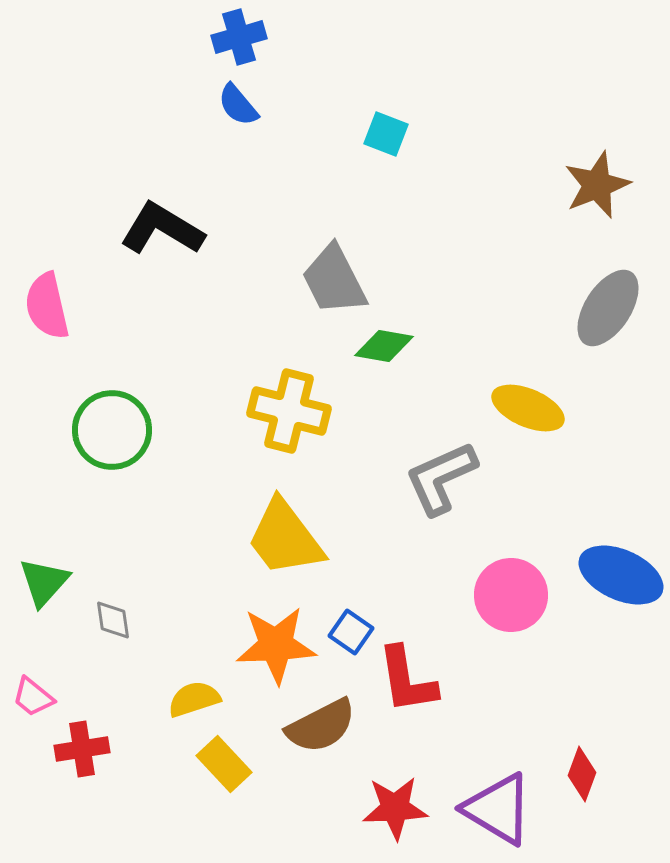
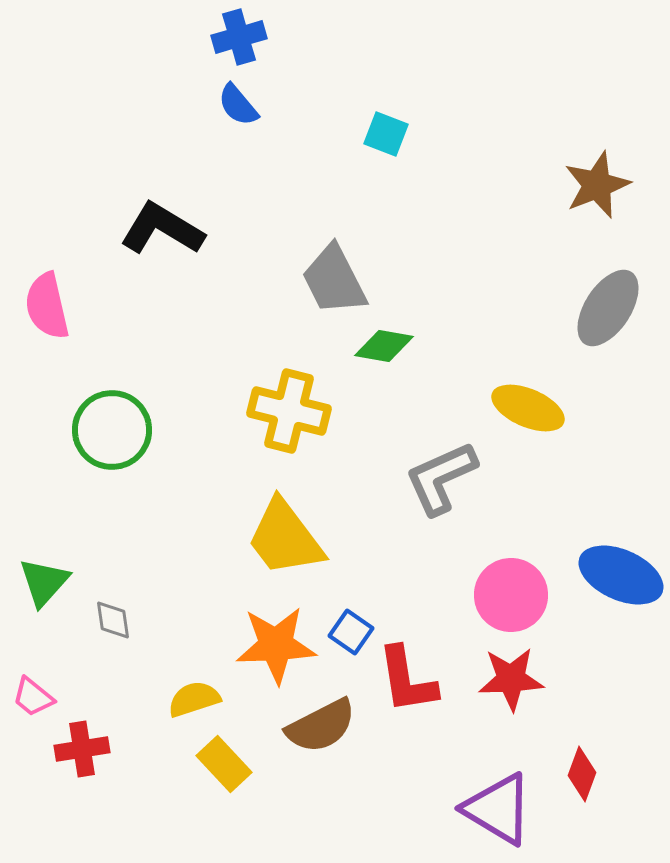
red star: moved 116 px right, 129 px up
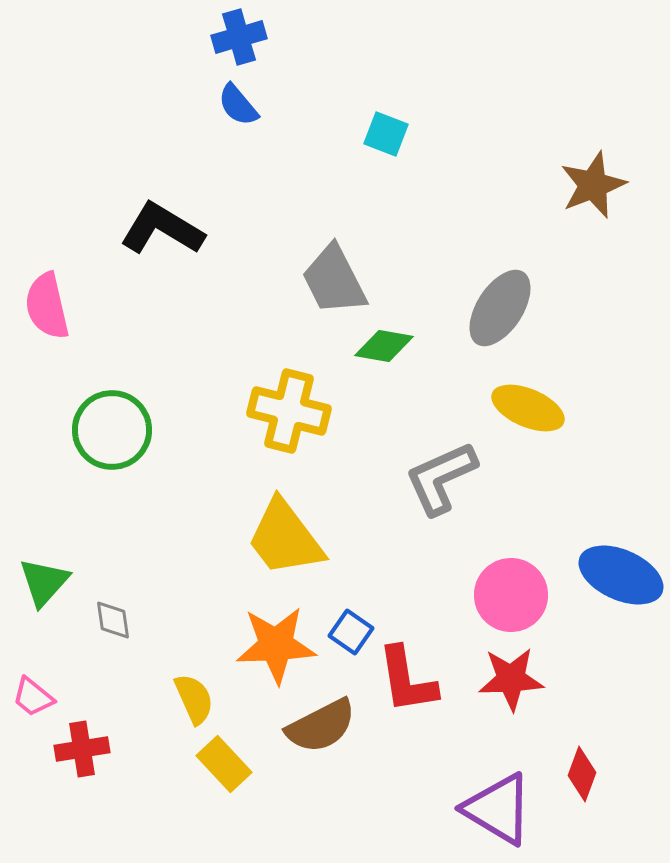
brown star: moved 4 px left
gray ellipse: moved 108 px left
yellow semicircle: rotated 84 degrees clockwise
